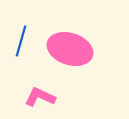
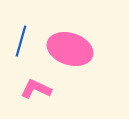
pink L-shape: moved 4 px left, 8 px up
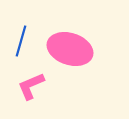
pink L-shape: moved 5 px left, 3 px up; rotated 48 degrees counterclockwise
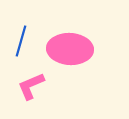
pink ellipse: rotated 15 degrees counterclockwise
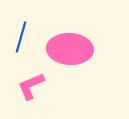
blue line: moved 4 px up
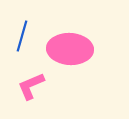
blue line: moved 1 px right, 1 px up
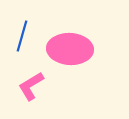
pink L-shape: rotated 8 degrees counterclockwise
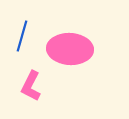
pink L-shape: rotated 32 degrees counterclockwise
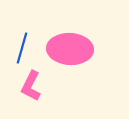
blue line: moved 12 px down
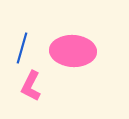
pink ellipse: moved 3 px right, 2 px down
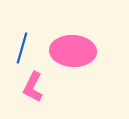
pink L-shape: moved 2 px right, 1 px down
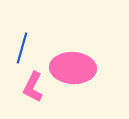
pink ellipse: moved 17 px down
